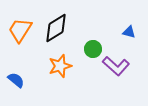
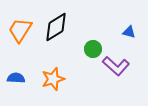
black diamond: moved 1 px up
orange star: moved 7 px left, 13 px down
blue semicircle: moved 2 px up; rotated 36 degrees counterclockwise
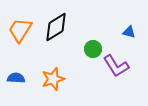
purple L-shape: rotated 16 degrees clockwise
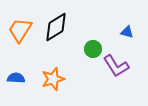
blue triangle: moved 2 px left
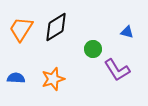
orange trapezoid: moved 1 px right, 1 px up
purple L-shape: moved 1 px right, 4 px down
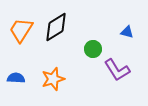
orange trapezoid: moved 1 px down
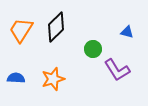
black diamond: rotated 12 degrees counterclockwise
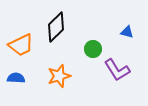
orange trapezoid: moved 15 px down; rotated 148 degrees counterclockwise
orange star: moved 6 px right, 3 px up
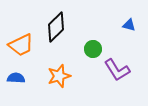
blue triangle: moved 2 px right, 7 px up
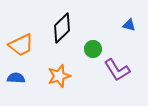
black diamond: moved 6 px right, 1 px down
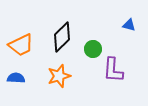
black diamond: moved 9 px down
purple L-shape: moved 4 px left; rotated 36 degrees clockwise
